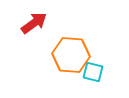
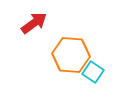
cyan square: rotated 20 degrees clockwise
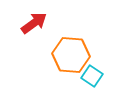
cyan square: moved 1 px left, 4 px down
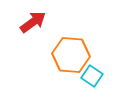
red arrow: moved 1 px left, 1 px up
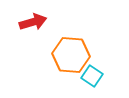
red arrow: rotated 20 degrees clockwise
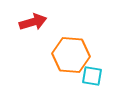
cyan square: rotated 25 degrees counterclockwise
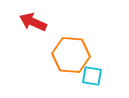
red arrow: rotated 140 degrees counterclockwise
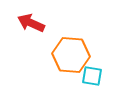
red arrow: moved 2 px left, 1 px down
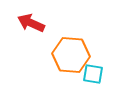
cyan square: moved 1 px right, 2 px up
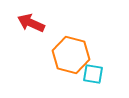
orange hexagon: rotated 9 degrees clockwise
